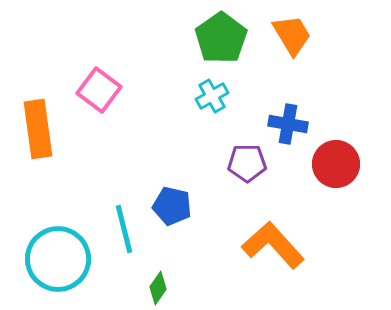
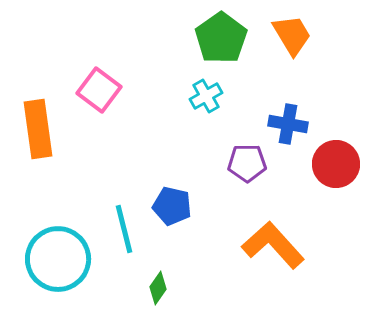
cyan cross: moved 6 px left
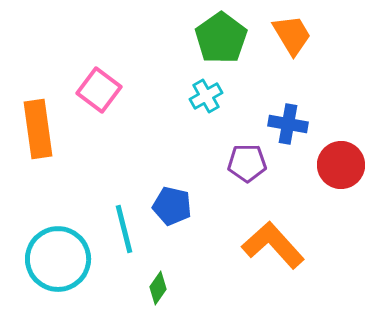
red circle: moved 5 px right, 1 px down
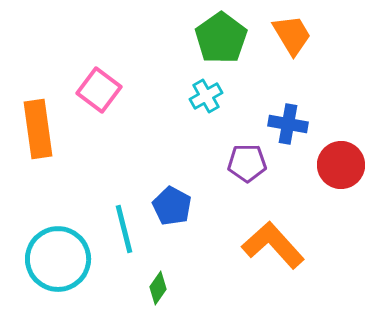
blue pentagon: rotated 15 degrees clockwise
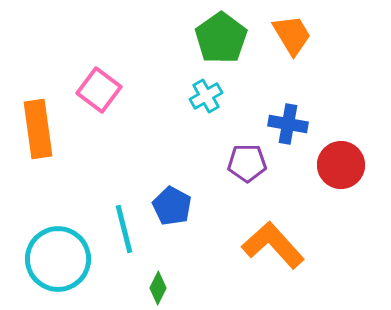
green diamond: rotated 8 degrees counterclockwise
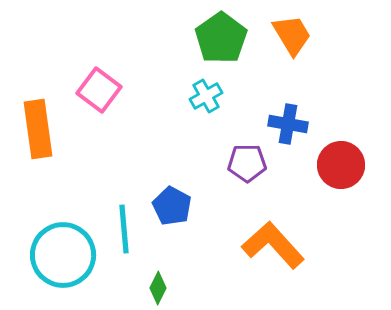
cyan line: rotated 9 degrees clockwise
cyan circle: moved 5 px right, 4 px up
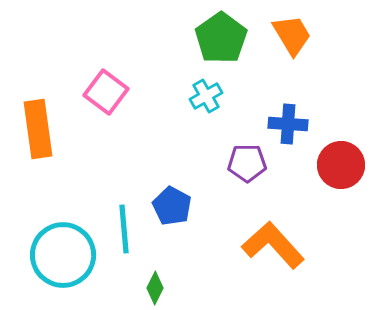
pink square: moved 7 px right, 2 px down
blue cross: rotated 6 degrees counterclockwise
green diamond: moved 3 px left
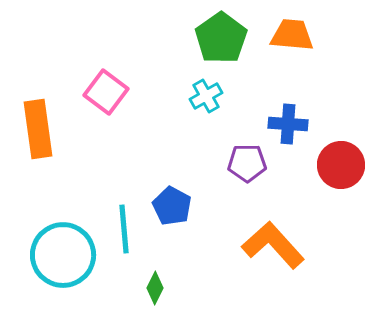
orange trapezoid: rotated 54 degrees counterclockwise
